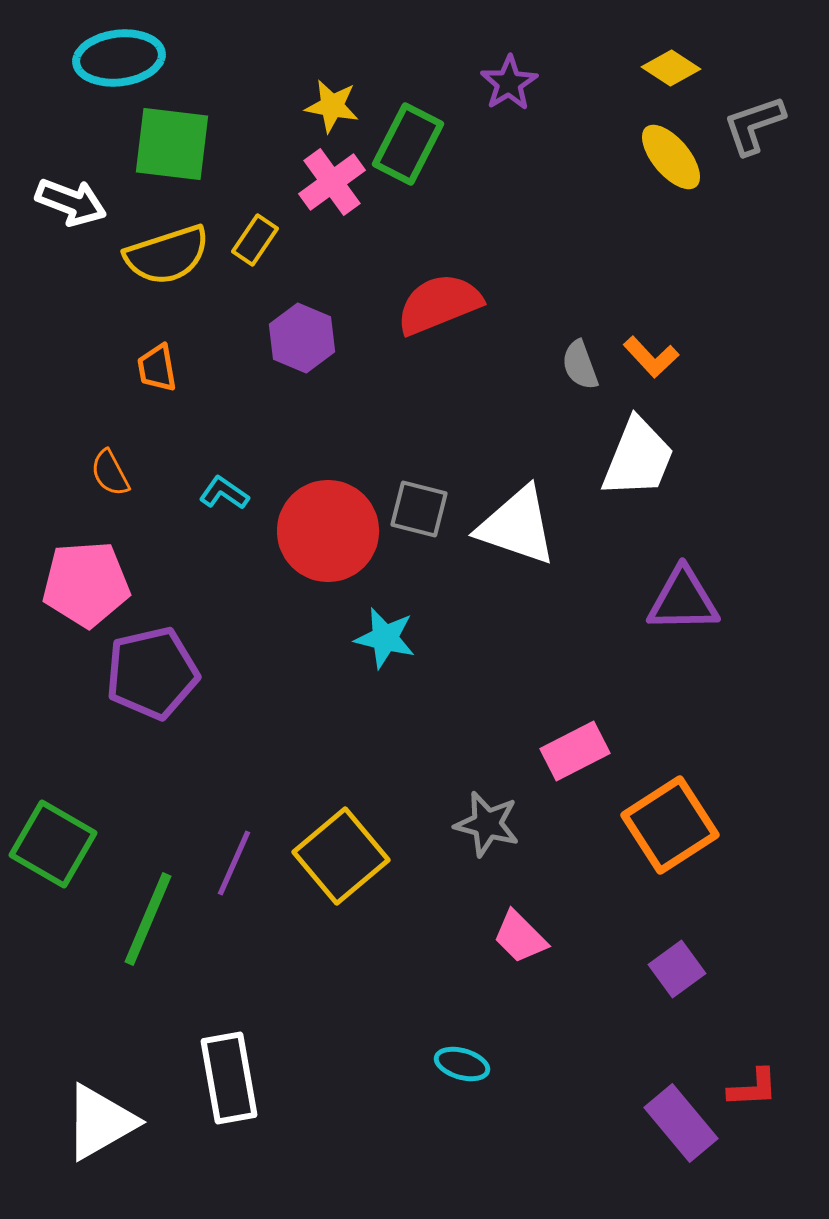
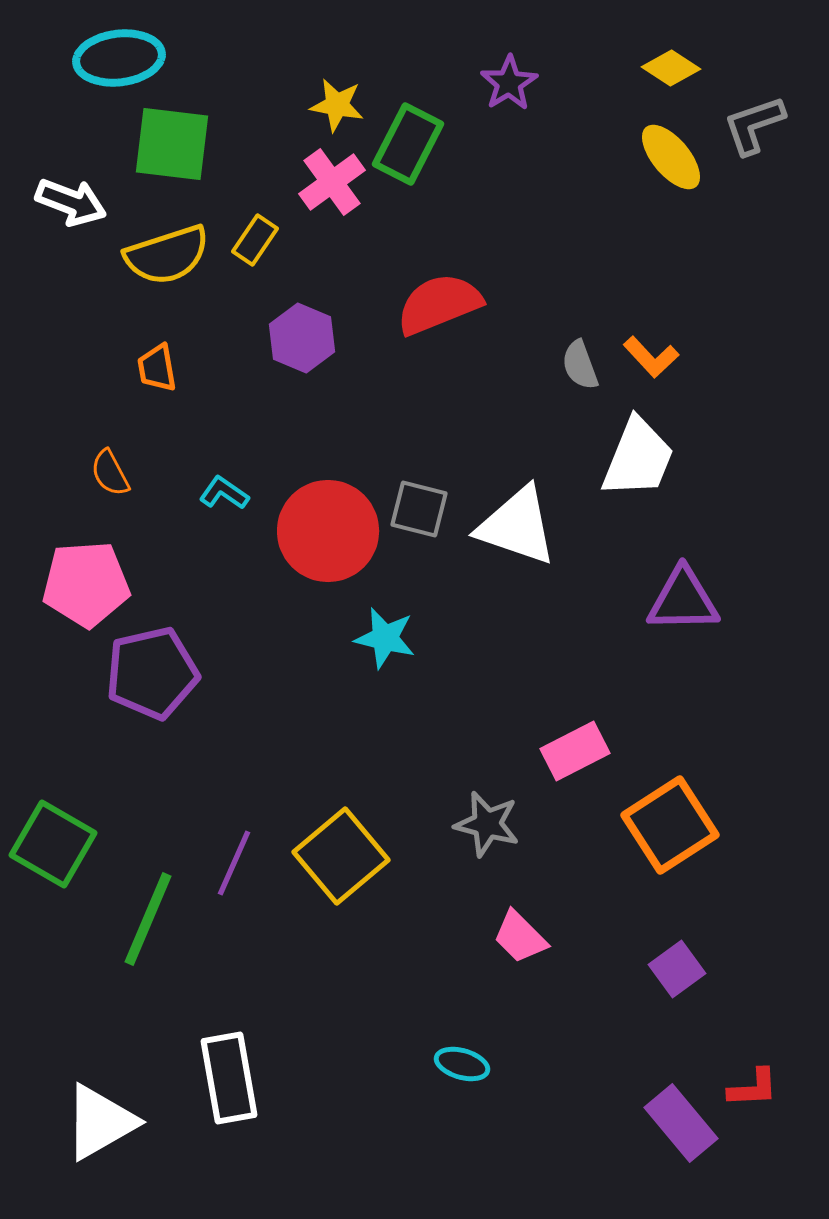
yellow star at (332, 106): moved 5 px right, 1 px up
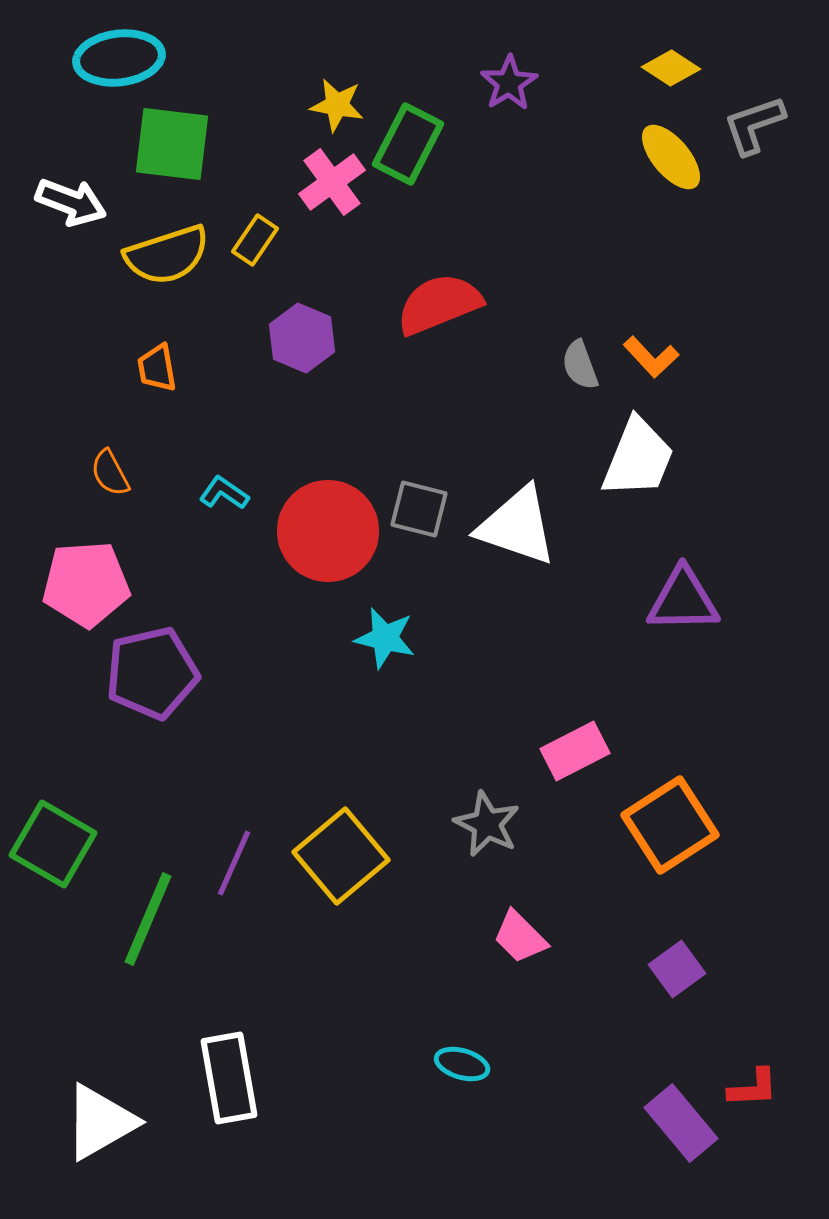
gray star at (487, 824): rotated 12 degrees clockwise
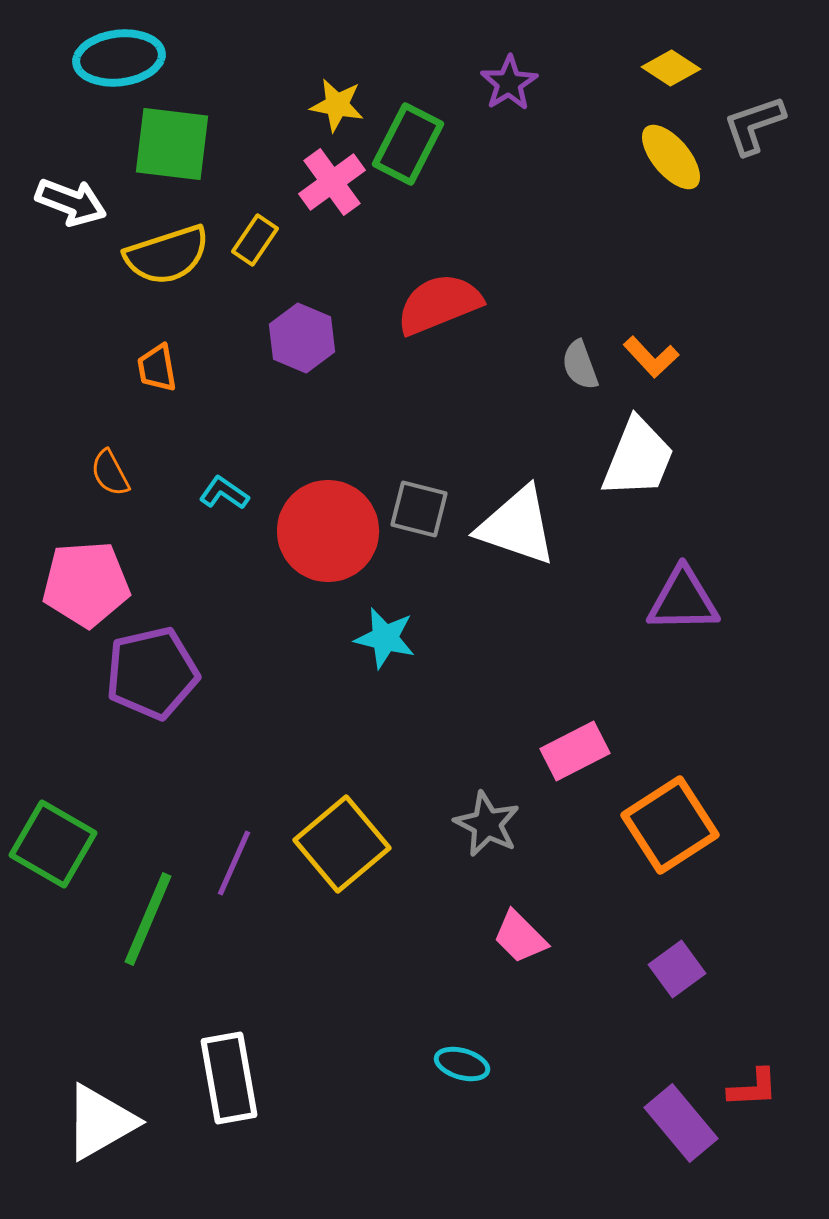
yellow square at (341, 856): moved 1 px right, 12 px up
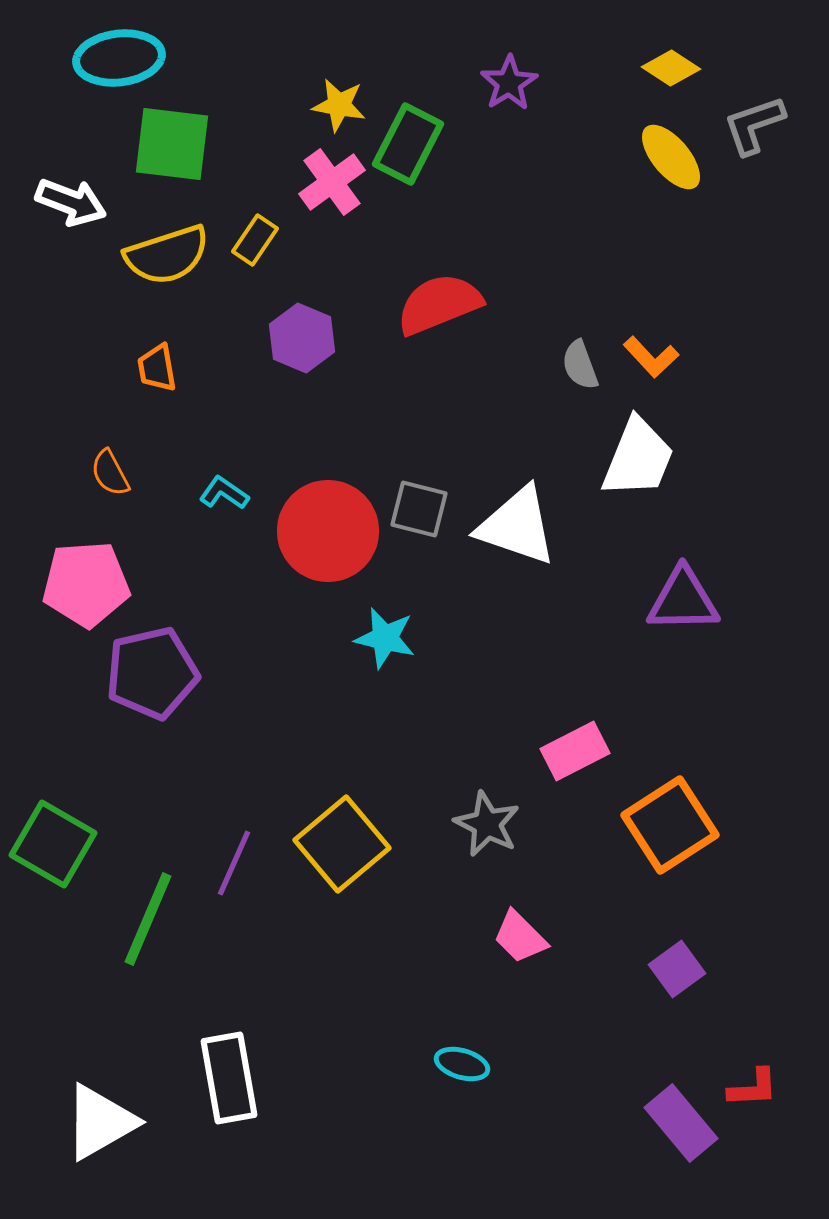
yellow star at (337, 105): moved 2 px right
